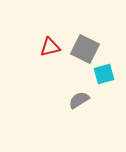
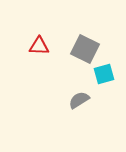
red triangle: moved 11 px left, 1 px up; rotated 15 degrees clockwise
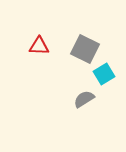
cyan square: rotated 15 degrees counterclockwise
gray semicircle: moved 5 px right, 1 px up
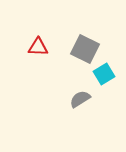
red triangle: moved 1 px left, 1 px down
gray semicircle: moved 4 px left
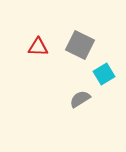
gray square: moved 5 px left, 4 px up
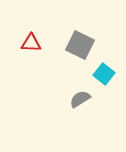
red triangle: moved 7 px left, 4 px up
cyan square: rotated 20 degrees counterclockwise
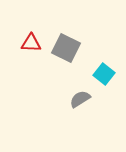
gray square: moved 14 px left, 3 px down
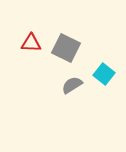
gray semicircle: moved 8 px left, 14 px up
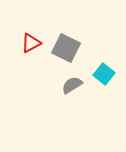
red triangle: rotated 30 degrees counterclockwise
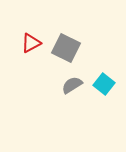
cyan square: moved 10 px down
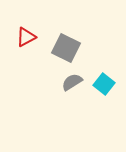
red triangle: moved 5 px left, 6 px up
gray semicircle: moved 3 px up
